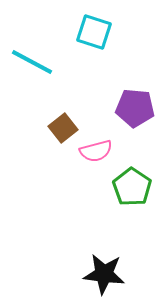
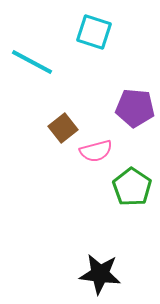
black star: moved 4 px left
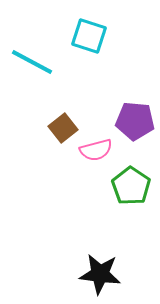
cyan square: moved 5 px left, 4 px down
purple pentagon: moved 13 px down
pink semicircle: moved 1 px up
green pentagon: moved 1 px left, 1 px up
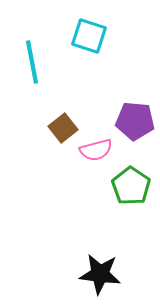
cyan line: rotated 51 degrees clockwise
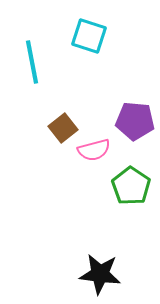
pink semicircle: moved 2 px left
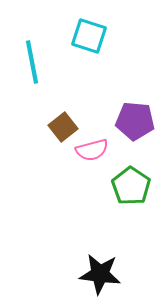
brown square: moved 1 px up
pink semicircle: moved 2 px left
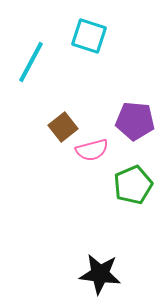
cyan line: moved 1 px left; rotated 39 degrees clockwise
green pentagon: moved 2 px right, 1 px up; rotated 15 degrees clockwise
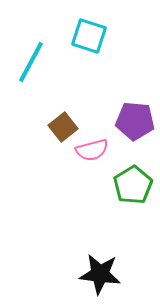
green pentagon: rotated 9 degrees counterclockwise
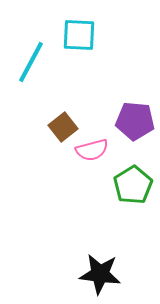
cyan square: moved 10 px left, 1 px up; rotated 15 degrees counterclockwise
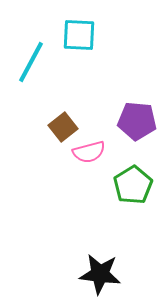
purple pentagon: moved 2 px right
pink semicircle: moved 3 px left, 2 px down
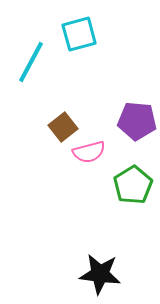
cyan square: moved 1 px up; rotated 18 degrees counterclockwise
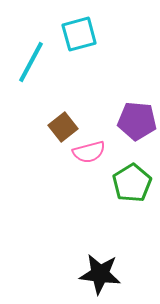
green pentagon: moved 1 px left, 2 px up
